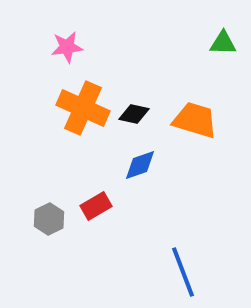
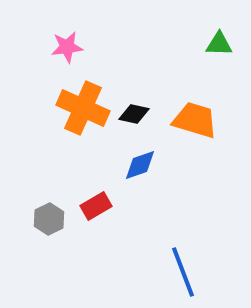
green triangle: moved 4 px left, 1 px down
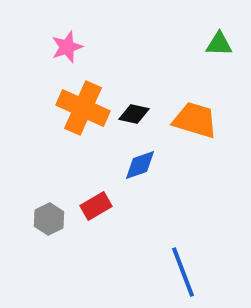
pink star: rotated 12 degrees counterclockwise
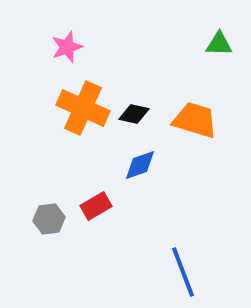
gray hexagon: rotated 20 degrees clockwise
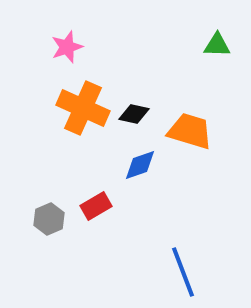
green triangle: moved 2 px left, 1 px down
orange trapezoid: moved 5 px left, 11 px down
gray hexagon: rotated 16 degrees counterclockwise
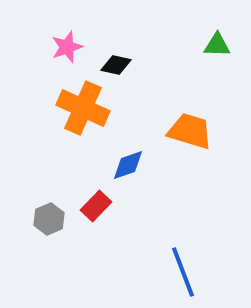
black diamond: moved 18 px left, 49 px up
blue diamond: moved 12 px left
red rectangle: rotated 16 degrees counterclockwise
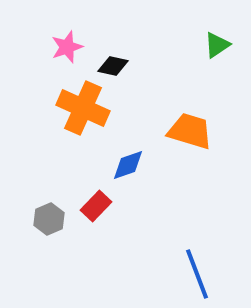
green triangle: rotated 36 degrees counterclockwise
black diamond: moved 3 px left, 1 px down
blue line: moved 14 px right, 2 px down
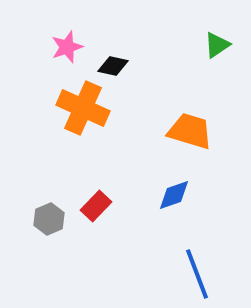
blue diamond: moved 46 px right, 30 px down
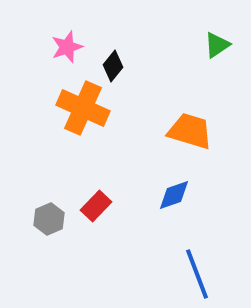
black diamond: rotated 64 degrees counterclockwise
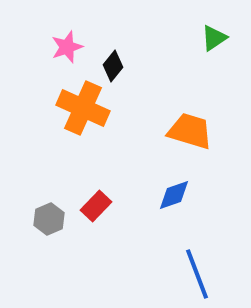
green triangle: moved 3 px left, 7 px up
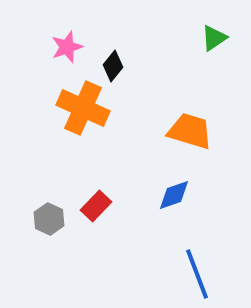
gray hexagon: rotated 12 degrees counterclockwise
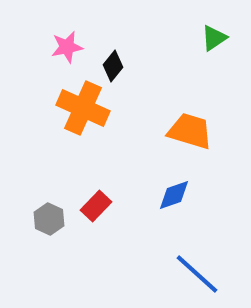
pink star: rotated 8 degrees clockwise
blue line: rotated 27 degrees counterclockwise
